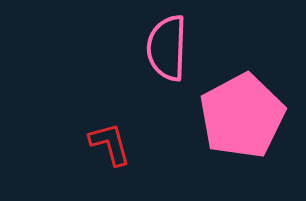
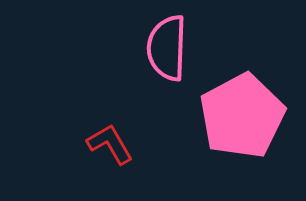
red L-shape: rotated 15 degrees counterclockwise
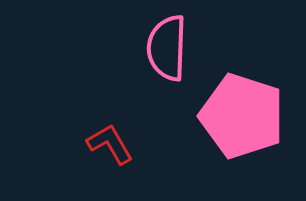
pink pentagon: rotated 26 degrees counterclockwise
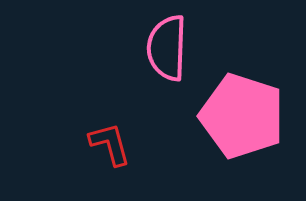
red L-shape: rotated 15 degrees clockwise
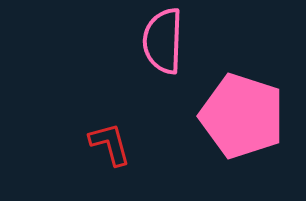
pink semicircle: moved 4 px left, 7 px up
